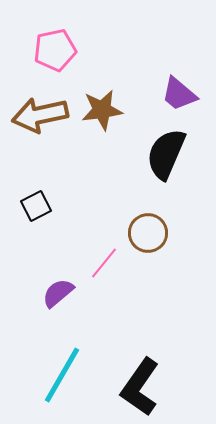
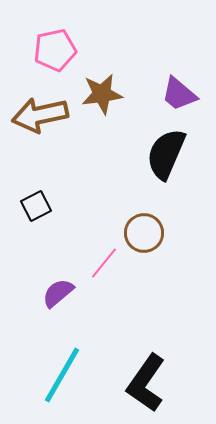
brown star: moved 16 px up
brown circle: moved 4 px left
black L-shape: moved 6 px right, 4 px up
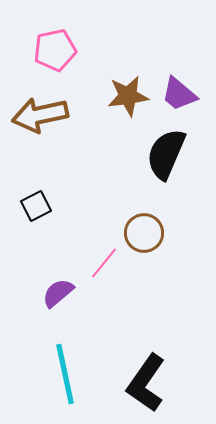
brown star: moved 26 px right, 2 px down
cyan line: moved 3 px right, 1 px up; rotated 42 degrees counterclockwise
